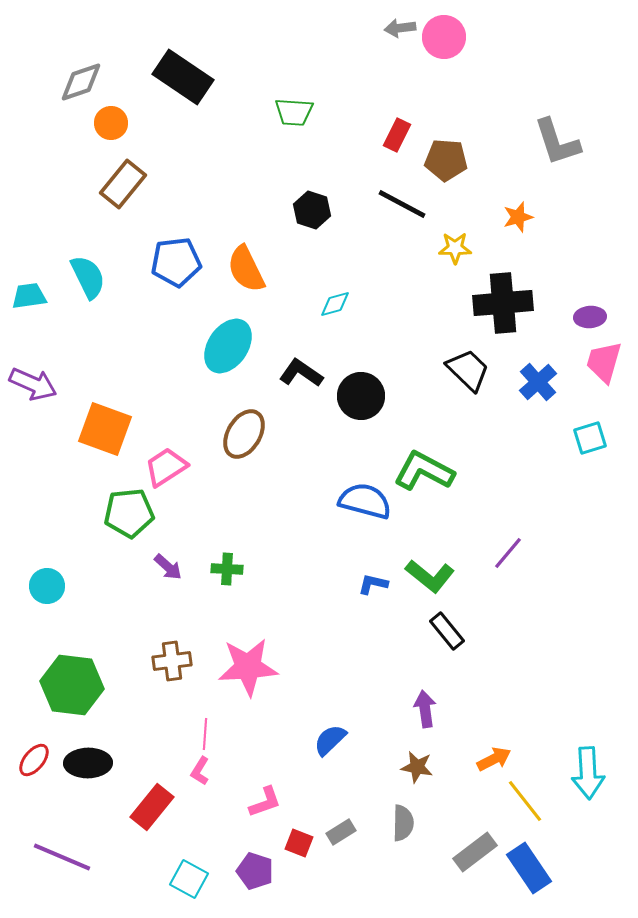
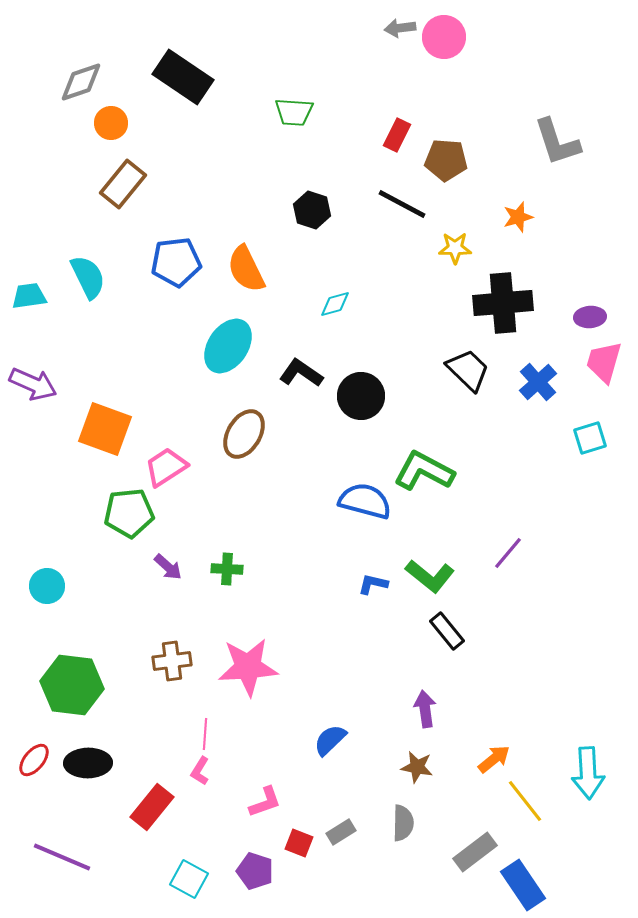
orange arrow at (494, 759): rotated 12 degrees counterclockwise
blue rectangle at (529, 868): moved 6 px left, 17 px down
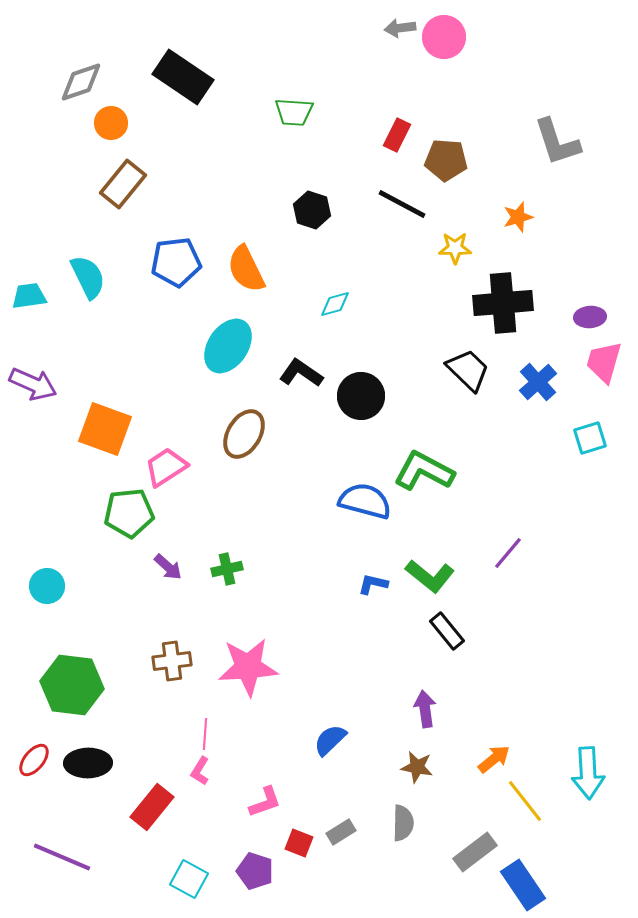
green cross at (227, 569): rotated 16 degrees counterclockwise
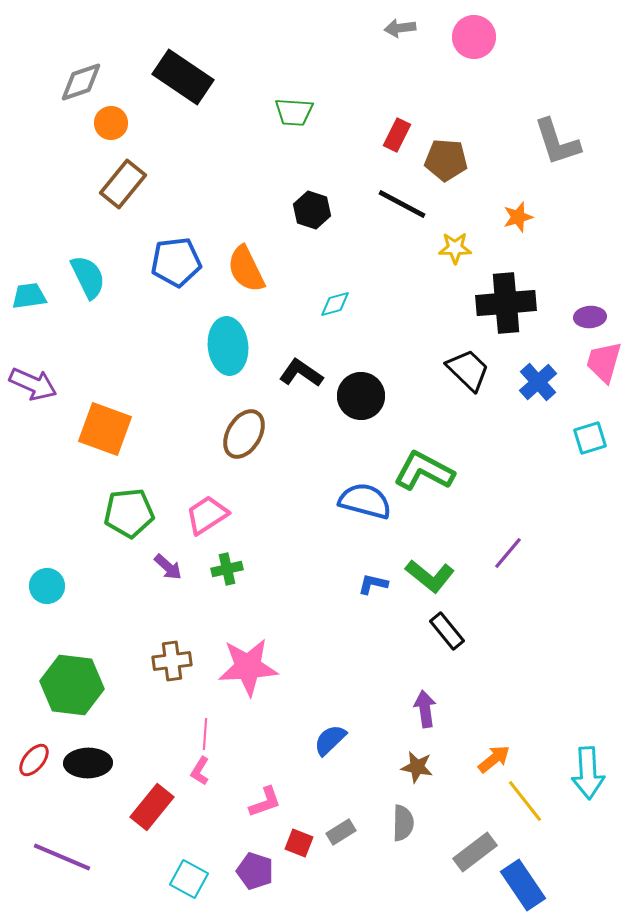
pink circle at (444, 37): moved 30 px right
black cross at (503, 303): moved 3 px right
cyan ellipse at (228, 346): rotated 40 degrees counterclockwise
pink trapezoid at (166, 467): moved 41 px right, 48 px down
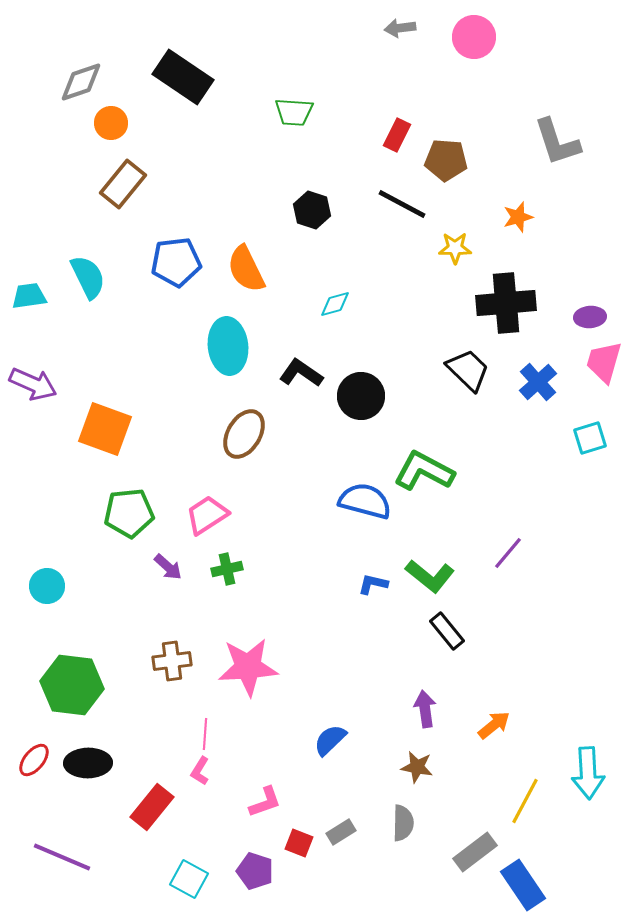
orange arrow at (494, 759): moved 34 px up
yellow line at (525, 801): rotated 66 degrees clockwise
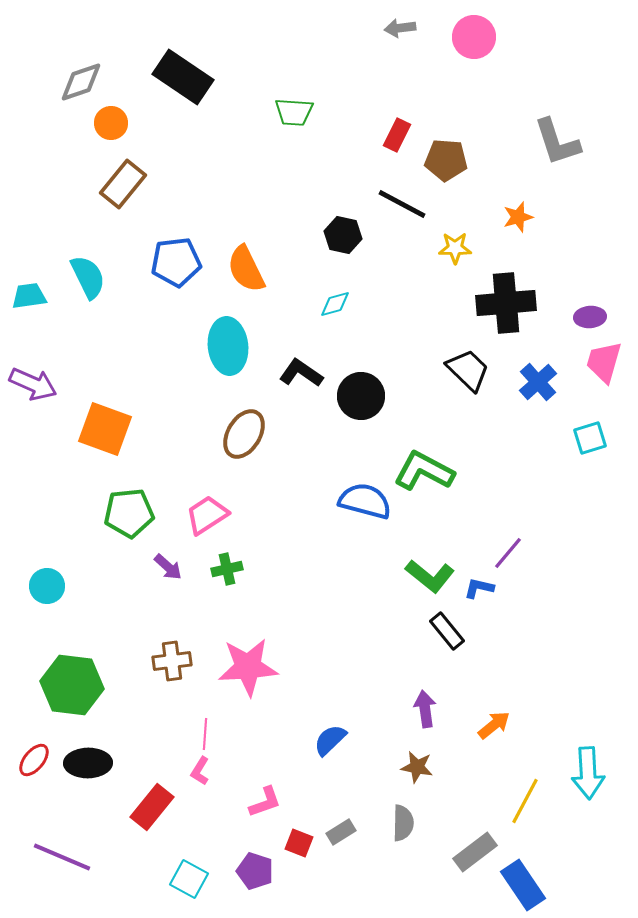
black hexagon at (312, 210): moved 31 px right, 25 px down; rotated 6 degrees counterclockwise
blue L-shape at (373, 584): moved 106 px right, 4 px down
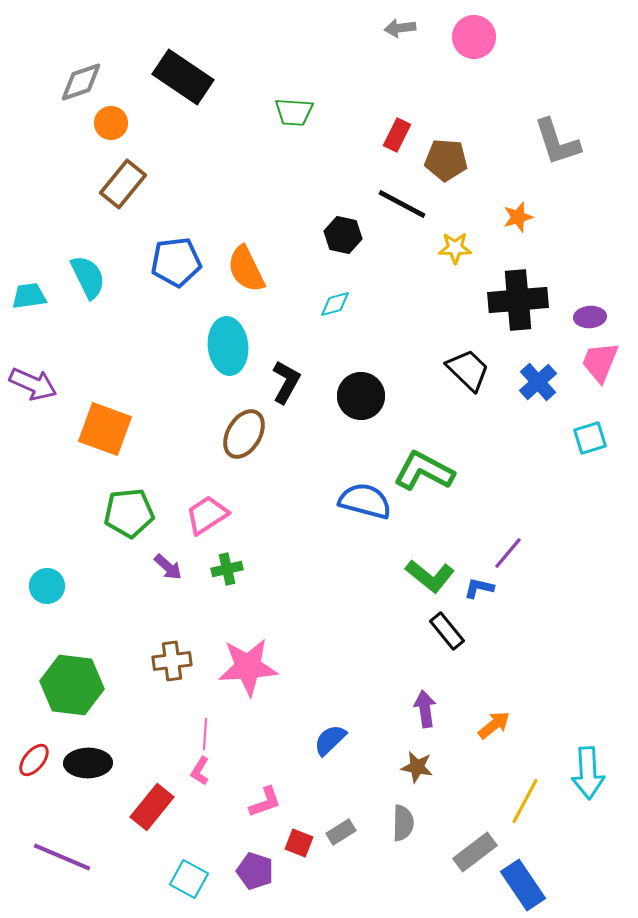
black cross at (506, 303): moved 12 px right, 3 px up
pink trapezoid at (604, 362): moved 4 px left; rotated 6 degrees clockwise
black L-shape at (301, 373): moved 15 px left, 9 px down; rotated 84 degrees clockwise
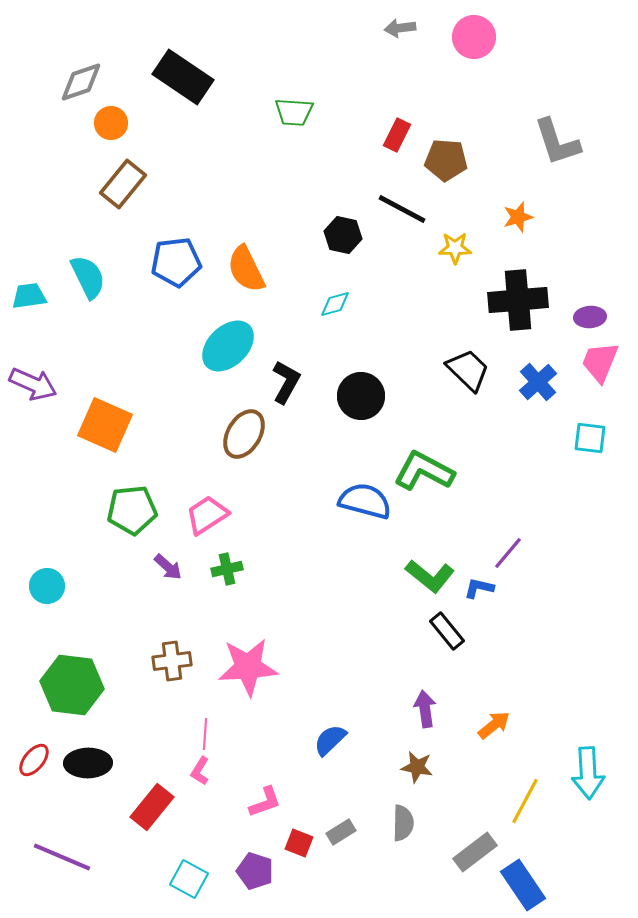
black line at (402, 204): moved 5 px down
cyan ellipse at (228, 346): rotated 52 degrees clockwise
orange square at (105, 429): moved 4 px up; rotated 4 degrees clockwise
cyan square at (590, 438): rotated 24 degrees clockwise
green pentagon at (129, 513): moved 3 px right, 3 px up
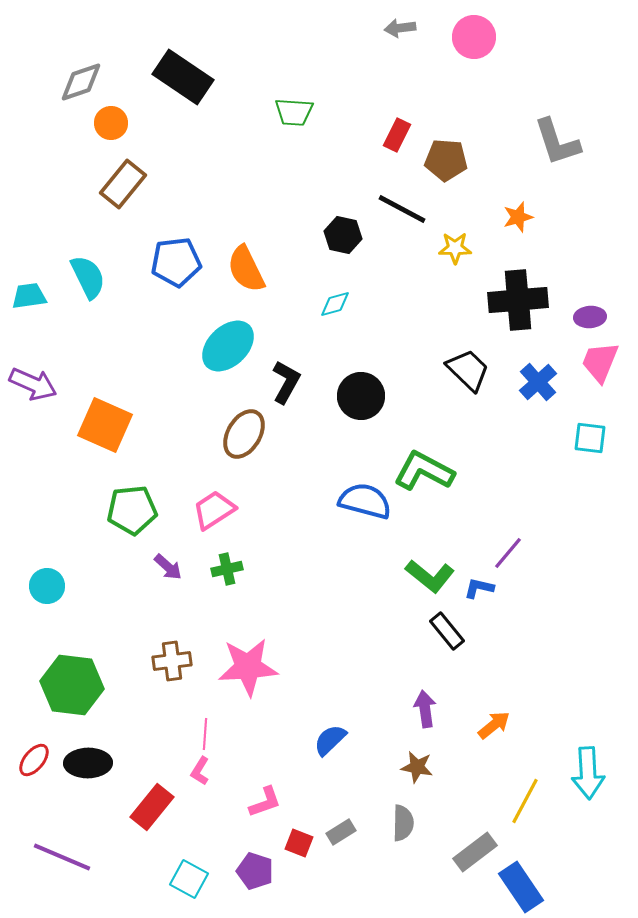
pink trapezoid at (207, 515): moved 7 px right, 5 px up
blue rectangle at (523, 885): moved 2 px left, 2 px down
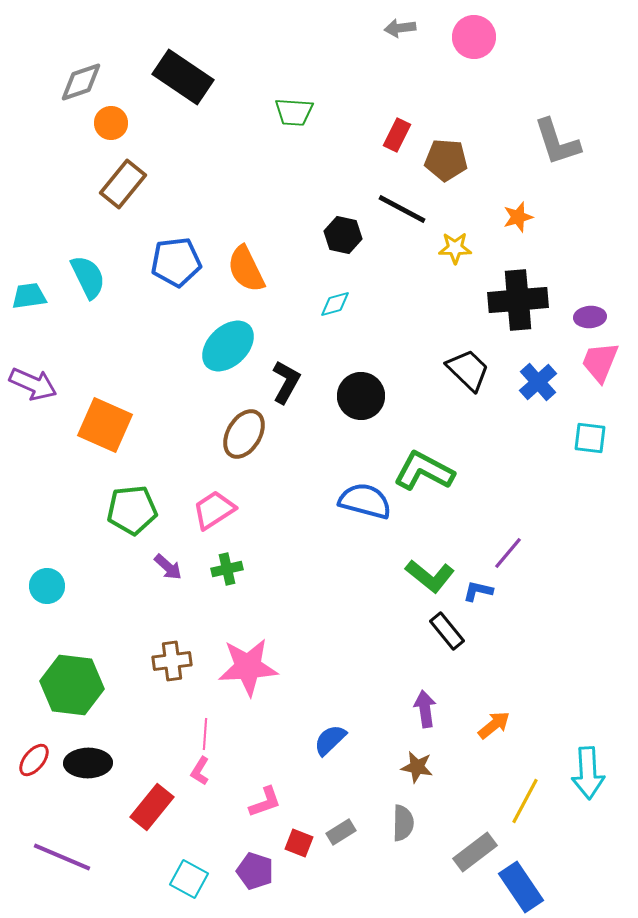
blue L-shape at (479, 588): moved 1 px left, 3 px down
